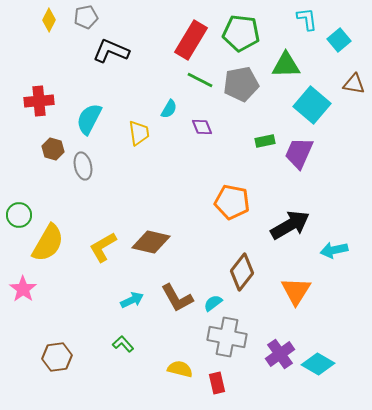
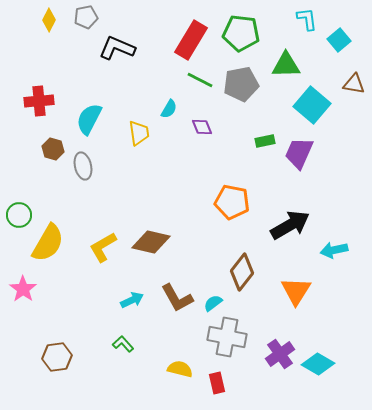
black L-shape at (111, 51): moved 6 px right, 3 px up
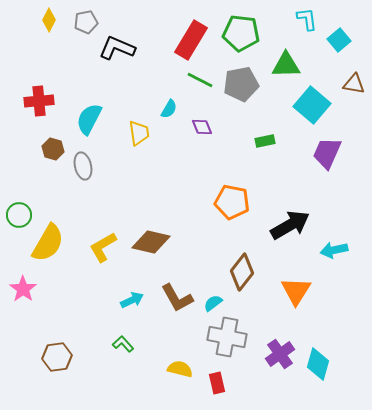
gray pentagon at (86, 17): moved 5 px down
purple trapezoid at (299, 153): moved 28 px right
cyan diamond at (318, 364): rotated 76 degrees clockwise
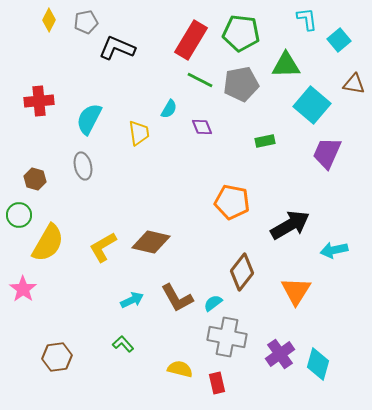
brown hexagon at (53, 149): moved 18 px left, 30 px down
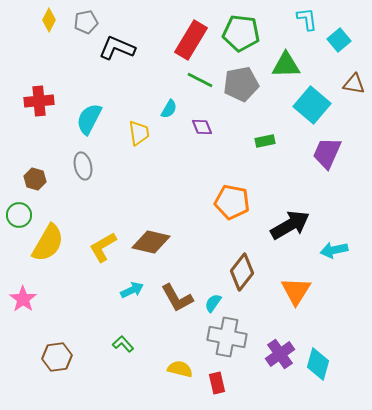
pink star at (23, 289): moved 10 px down
cyan arrow at (132, 300): moved 10 px up
cyan semicircle at (213, 303): rotated 18 degrees counterclockwise
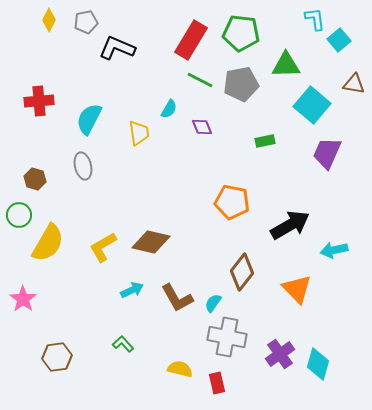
cyan L-shape at (307, 19): moved 8 px right
orange triangle at (296, 291): moved 1 px right, 2 px up; rotated 16 degrees counterclockwise
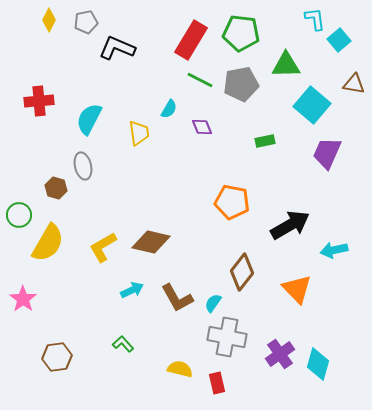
brown hexagon at (35, 179): moved 21 px right, 9 px down
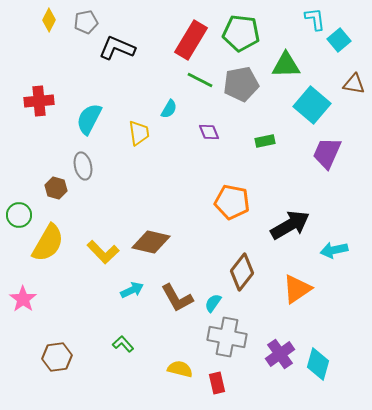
purple diamond at (202, 127): moved 7 px right, 5 px down
yellow L-shape at (103, 247): moved 5 px down; rotated 104 degrees counterclockwise
orange triangle at (297, 289): rotated 40 degrees clockwise
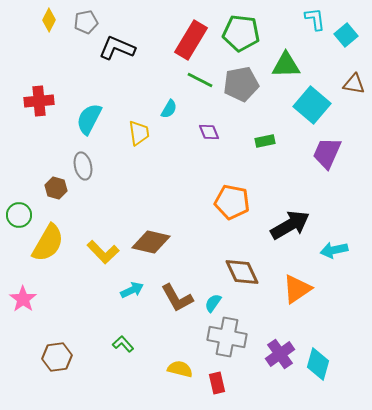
cyan square at (339, 40): moved 7 px right, 5 px up
brown diamond at (242, 272): rotated 63 degrees counterclockwise
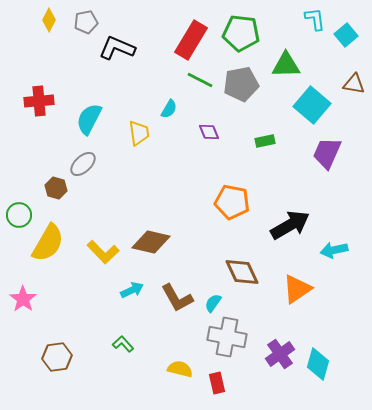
gray ellipse at (83, 166): moved 2 px up; rotated 60 degrees clockwise
